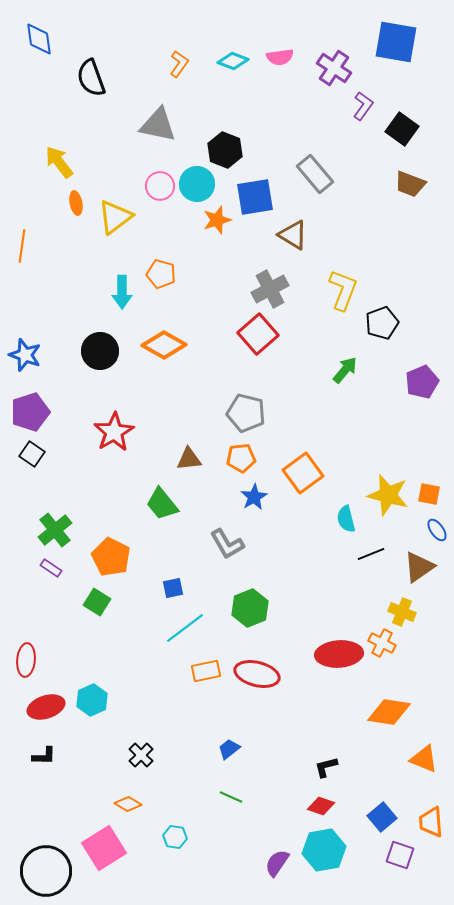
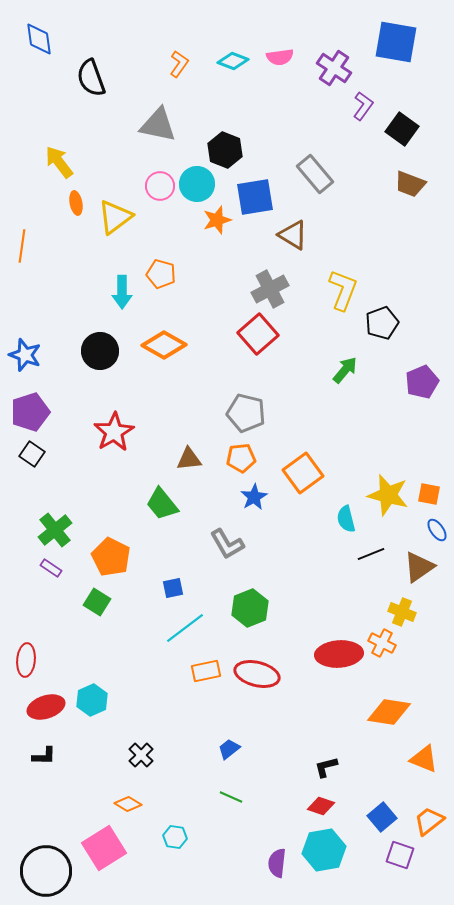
orange trapezoid at (431, 822): moved 2 px left, 1 px up; rotated 56 degrees clockwise
purple semicircle at (277, 863): rotated 28 degrees counterclockwise
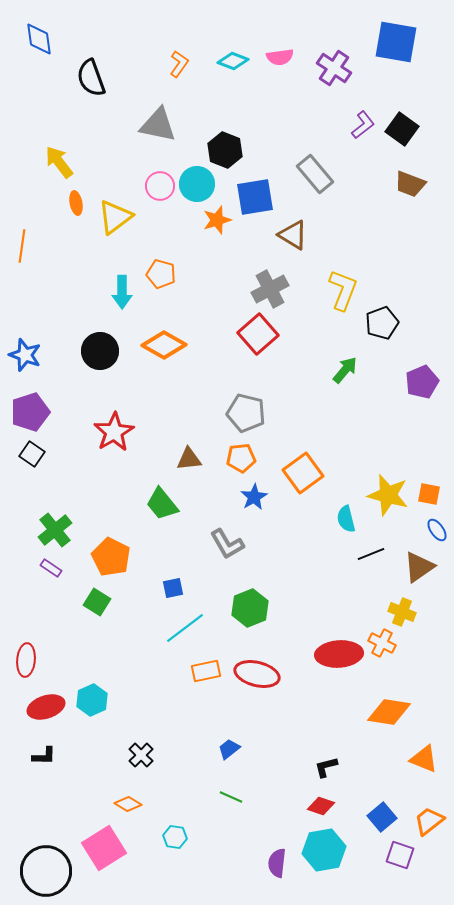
purple L-shape at (363, 106): moved 19 px down; rotated 16 degrees clockwise
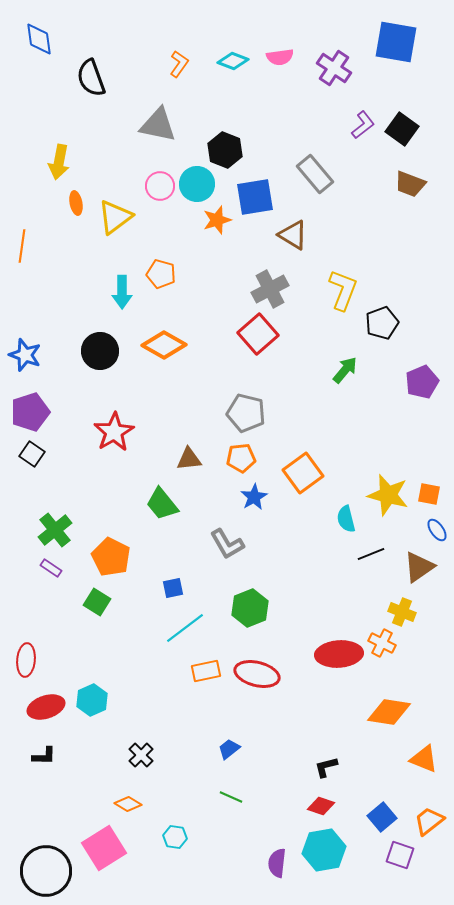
yellow arrow at (59, 162): rotated 132 degrees counterclockwise
